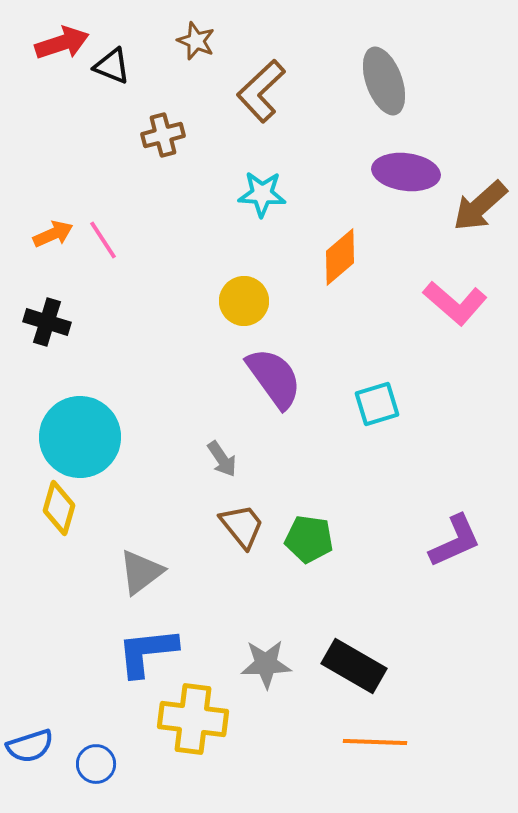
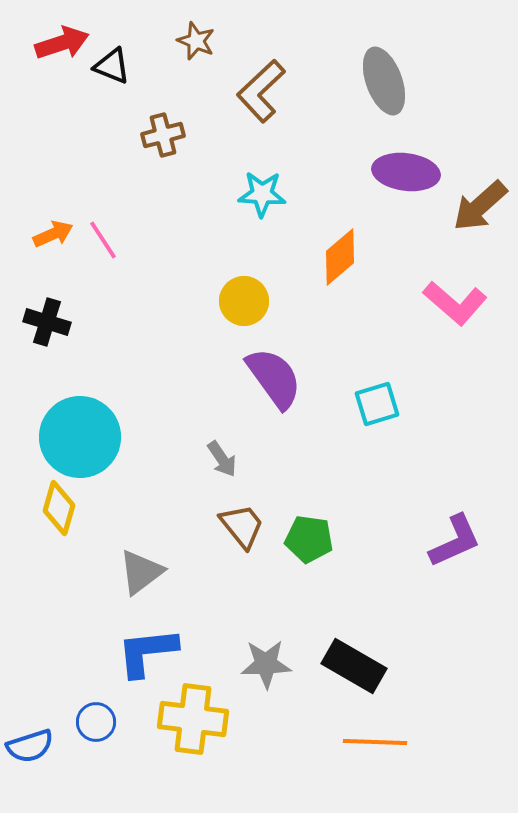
blue circle: moved 42 px up
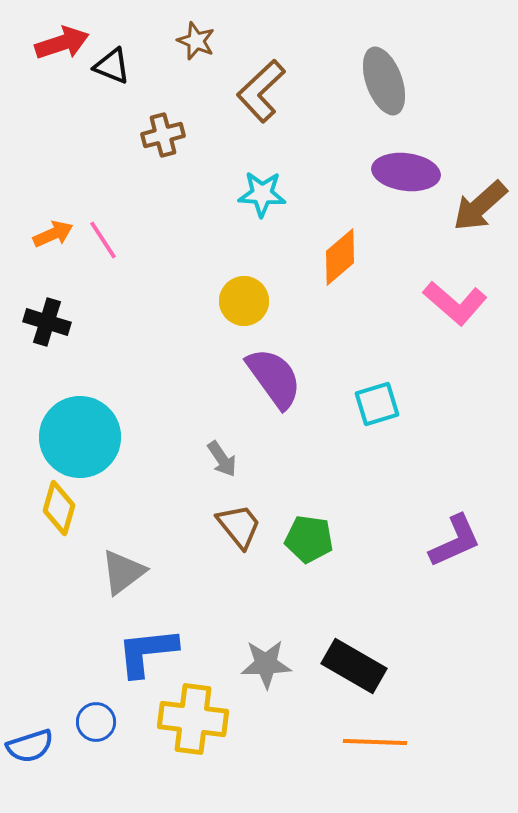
brown trapezoid: moved 3 px left
gray triangle: moved 18 px left
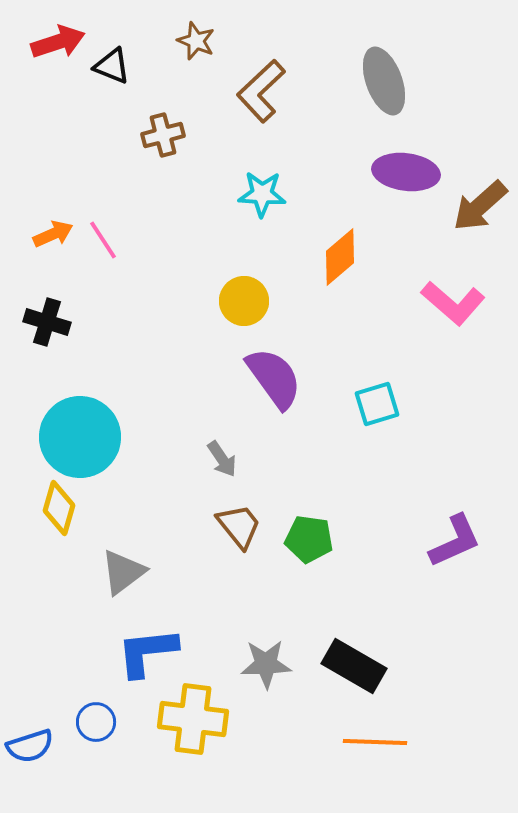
red arrow: moved 4 px left, 1 px up
pink L-shape: moved 2 px left
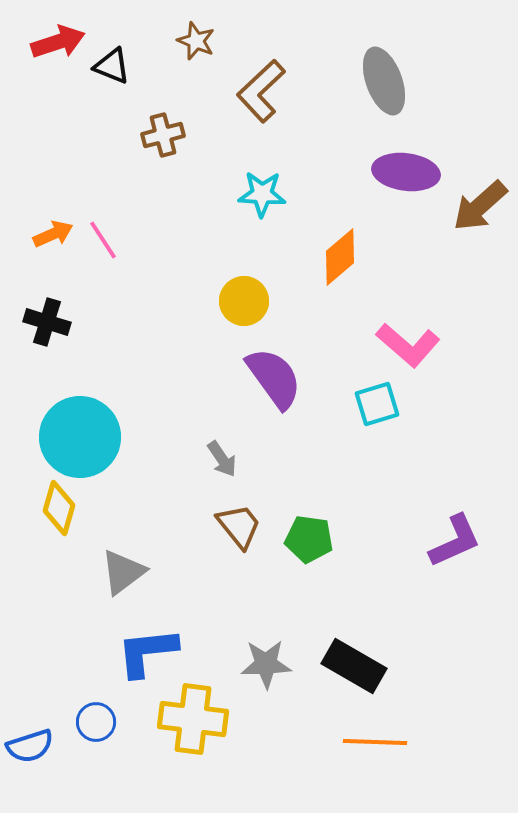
pink L-shape: moved 45 px left, 42 px down
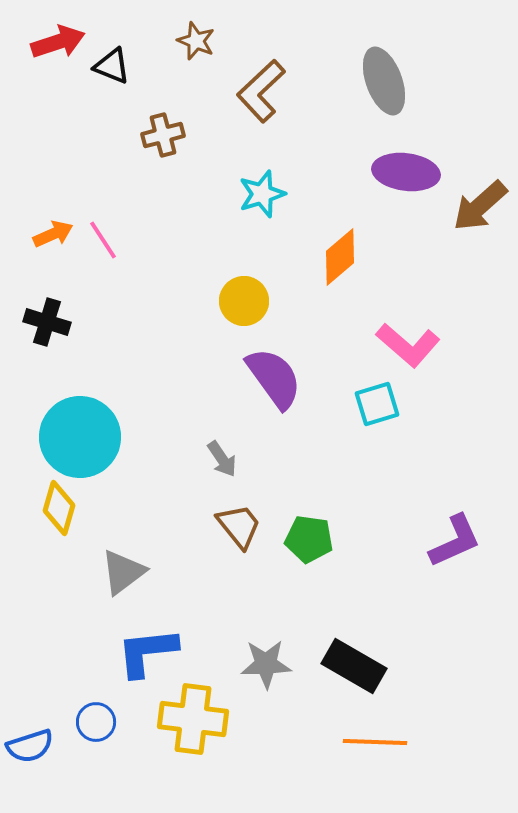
cyan star: rotated 21 degrees counterclockwise
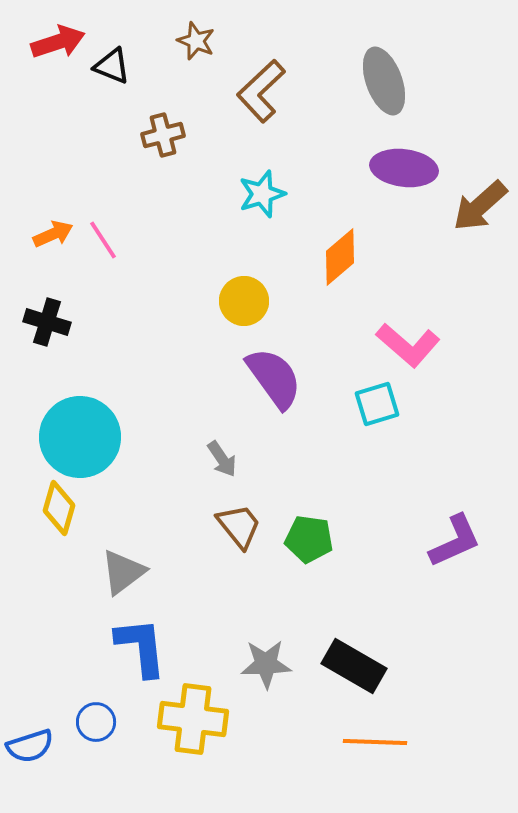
purple ellipse: moved 2 px left, 4 px up
blue L-shape: moved 6 px left, 5 px up; rotated 90 degrees clockwise
